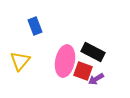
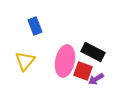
yellow triangle: moved 5 px right
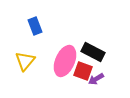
pink ellipse: rotated 12 degrees clockwise
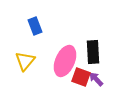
black rectangle: rotated 60 degrees clockwise
red square: moved 2 px left, 6 px down
purple arrow: rotated 77 degrees clockwise
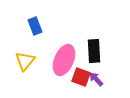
black rectangle: moved 1 px right, 1 px up
pink ellipse: moved 1 px left, 1 px up
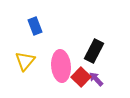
black rectangle: rotated 30 degrees clockwise
pink ellipse: moved 3 px left, 6 px down; rotated 28 degrees counterclockwise
red square: rotated 24 degrees clockwise
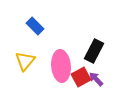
blue rectangle: rotated 24 degrees counterclockwise
red square: rotated 18 degrees clockwise
